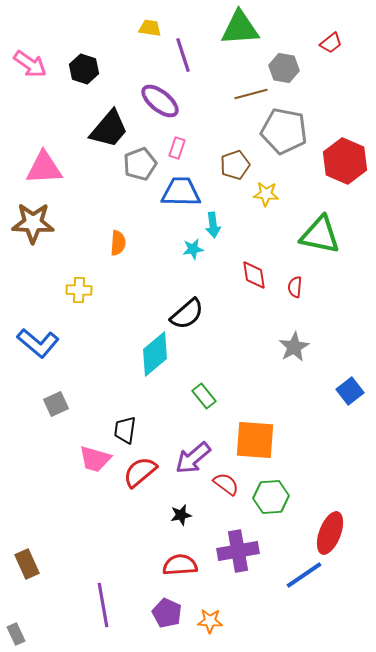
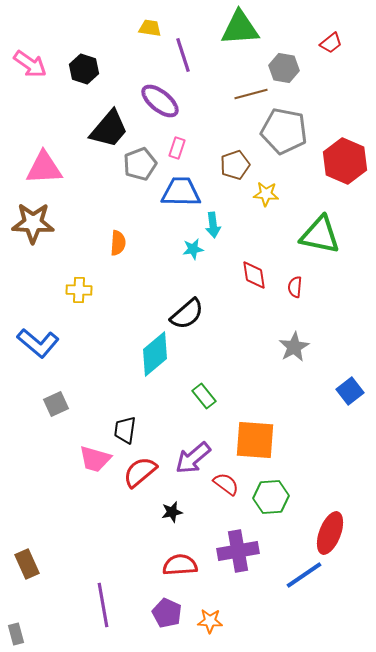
black star at (181, 515): moved 9 px left, 3 px up
gray rectangle at (16, 634): rotated 10 degrees clockwise
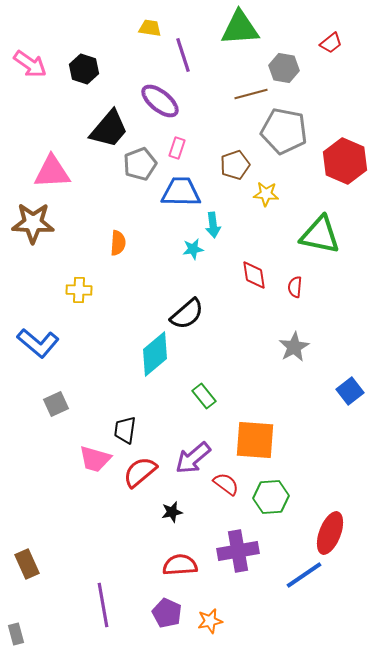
pink triangle at (44, 168): moved 8 px right, 4 px down
orange star at (210, 621): rotated 15 degrees counterclockwise
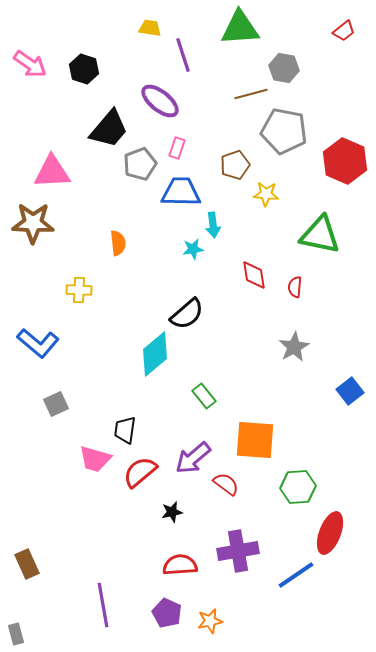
red trapezoid at (331, 43): moved 13 px right, 12 px up
orange semicircle at (118, 243): rotated 10 degrees counterclockwise
green hexagon at (271, 497): moved 27 px right, 10 px up
blue line at (304, 575): moved 8 px left
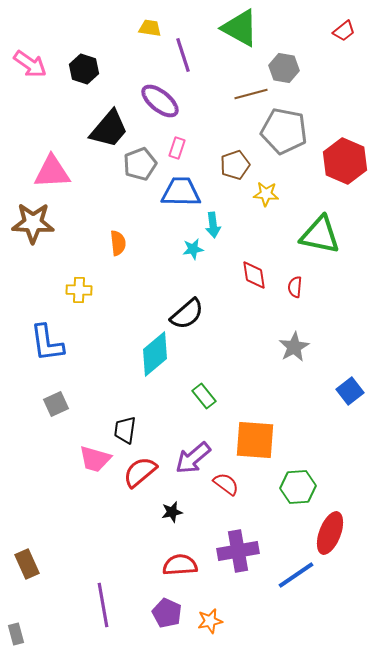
green triangle at (240, 28): rotated 33 degrees clockwise
blue L-shape at (38, 343): moved 9 px right; rotated 42 degrees clockwise
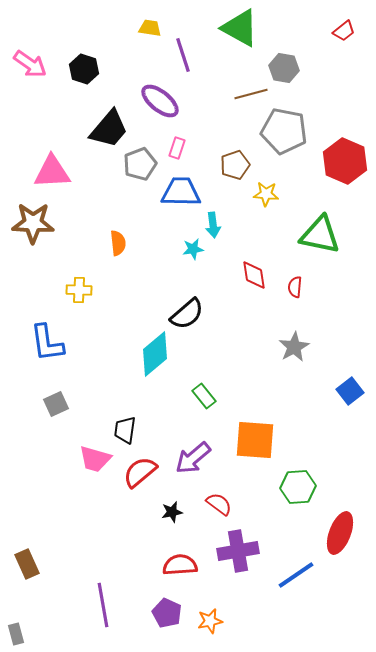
red semicircle at (226, 484): moved 7 px left, 20 px down
red ellipse at (330, 533): moved 10 px right
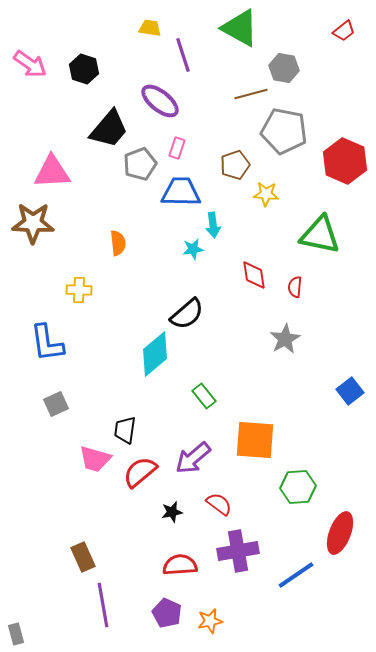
gray star at (294, 347): moved 9 px left, 8 px up
brown rectangle at (27, 564): moved 56 px right, 7 px up
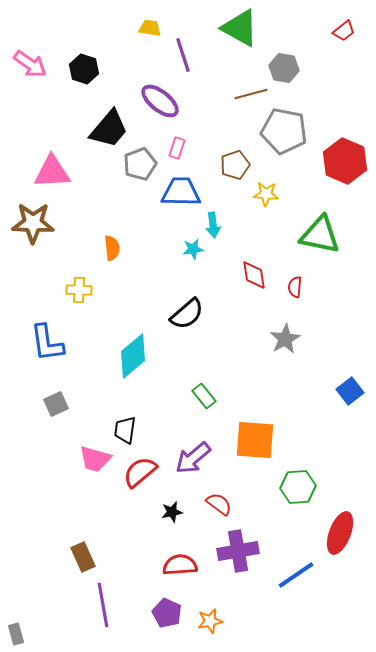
orange semicircle at (118, 243): moved 6 px left, 5 px down
cyan diamond at (155, 354): moved 22 px left, 2 px down
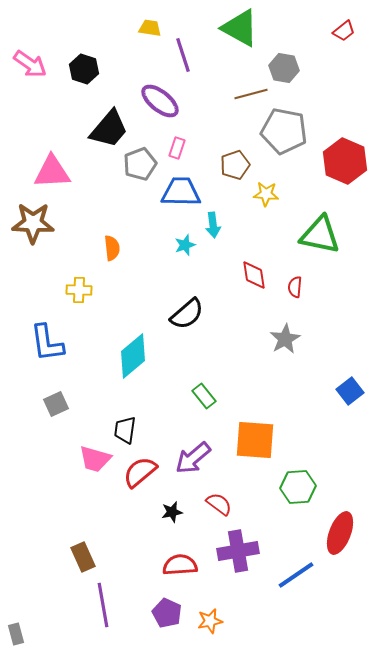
cyan star at (193, 249): moved 8 px left, 4 px up; rotated 10 degrees counterclockwise
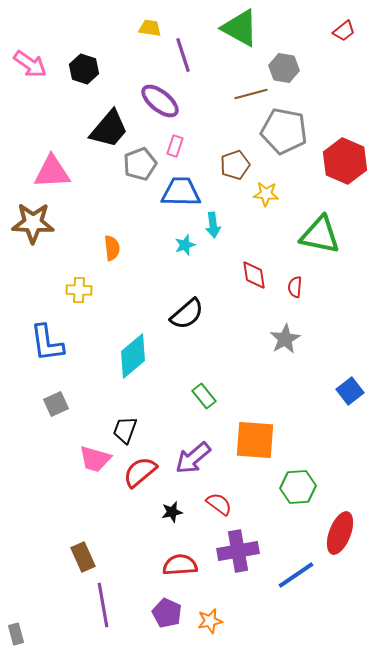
pink rectangle at (177, 148): moved 2 px left, 2 px up
black trapezoid at (125, 430): rotated 12 degrees clockwise
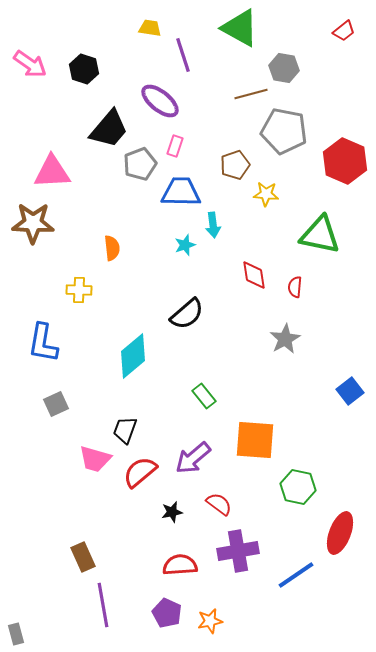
blue L-shape at (47, 343): moved 4 px left; rotated 18 degrees clockwise
green hexagon at (298, 487): rotated 16 degrees clockwise
